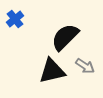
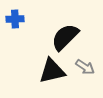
blue cross: rotated 36 degrees clockwise
gray arrow: moved 1 px down
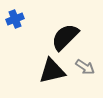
blue cross: rotated 18 degrees counterclockwise
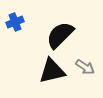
blue cross: moved 3 px down
black semicircle: moved 5 px left, 2 px up
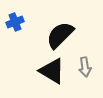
gray arrow: rotated 48 degrees clockwise
black triangle: rotated 44 degrees clockwise
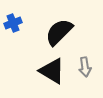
blue cross: moved 2 px left, 1 px down
black semicircle: moved 1 px left, 3 px up
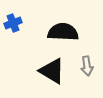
black semicircle: moved 4 px right; rotated 48 degrees clockwise
gray arrow: moved 2 px right, 1 px up
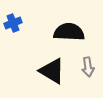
black semicircle: moved 6 px right
gray arrow: moved 1 px right, 1 px down
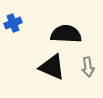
black semicircle: moved 3 px left, 2 px down
black triangle: moved 4 px up; rotated 8 degrees counterclockwise
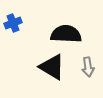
black triangle: rotated 8 degrees clockwise
